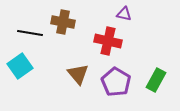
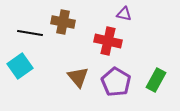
brown triangle: moved 3 px down
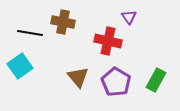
purple triangle: moved 5 px right, 3 px down; rotated 42 degrees clockwise
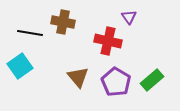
green rectangle: moved 4 px left; rotated 20 degrees clockwise
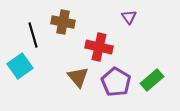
black line: moved 3 px right, 2 px down; rotated 65 degrees clockwise
red cross: moved 9 px left, 6 px down
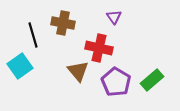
purple triangle: moved 15 px left
brown cross: moved 1 px down
red cross: moved 1 px down
brown triangle: moved 6 px up
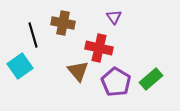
green rectangle: moved 1 px left, 1 px up
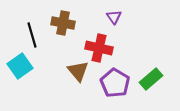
black line: moved 1 px left
purple pentagon: moved 1 px left, 1 px down
